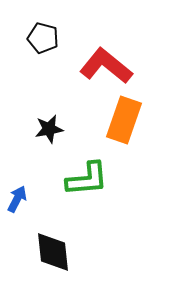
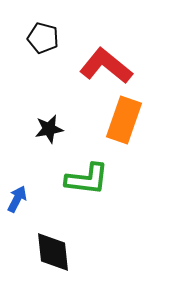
green L-shape: rotated 12 degrees clockwise
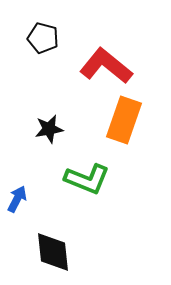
green L-shape: rotated 15 degrees clockwise
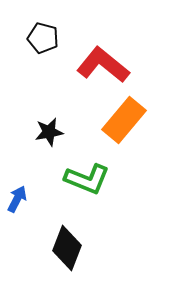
red L-shape: moved 3 px left, 1 px up
orange rectangle: rotated 21 degrees clockwise
black star: moved 3 px down
black diamond: moved 14 px right, 4 px up; rotated 27 degrees clockwise
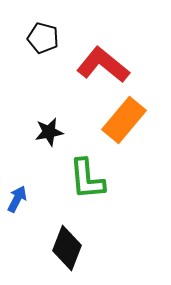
green L-shape: rotated 63 degrees clockwise
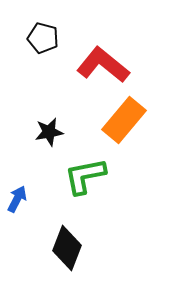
green L-shape: moved 2 px left, 3 px up; rotated 84 degrees clockwise
